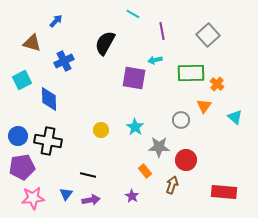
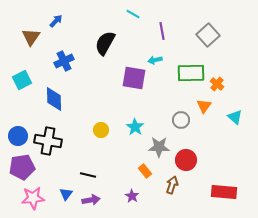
brown triangle: moved 1 px left, 6 px up; rotated 48 degrees clockwise
blue diamond: moved 5 px right
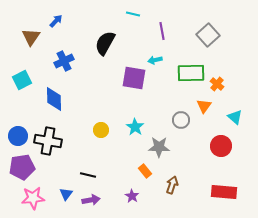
cyan line: rotated 16 degrees counterclockwise
red circle: moved 35 px right, 14 px up
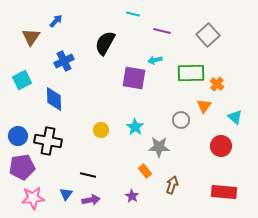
purple line: rotated 66 degrees counterclockwise
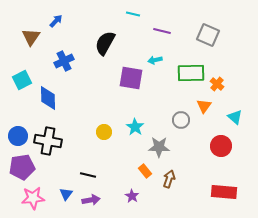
gray square: rotated 25 degrees counterclockwise
purple square: moved 3 px left
blue diamond: moved 6 px left, 1 px up
yellow circle: moved 3 px right, 2 px down
brown arrow: moved 3 px left, 6 px up
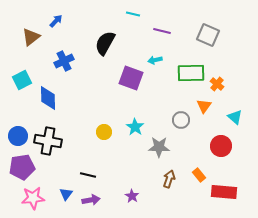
brown triangle: rotated 18 degrees clockwise
purple square: rotated 10 degrees clockwise
orange rectangle: moved 54 px right, 4 px down
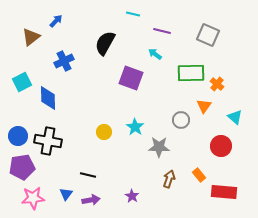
cyan arrow: moved 6 px up; rotated 48 degrees clockwise
cyan square: moved 2 px down
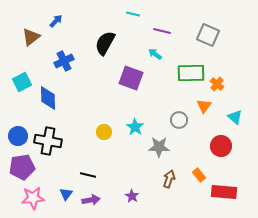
gray circle: moved 2 px left
